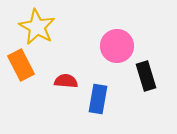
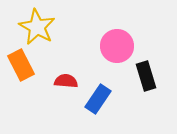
blue rectangle: rotated 24 degrees clockwise
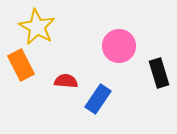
pink circle: moved 2 px right
black rectangle: moved 13 px right, 3 px up
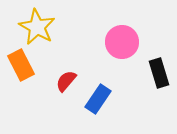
pink circle: moved 3 px right, 4 px up
red semicircle: rotated 55 degrees counterclockwise
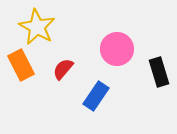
pink circle: moved 5 px left, 7 px down
black rectangle: moved 1 px up
red semicircle: moved 3 px left, 12 px up
blue rectangle: moved 2 px left, 3 px up
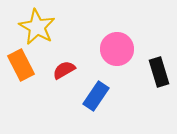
red semicircle: moved 1 px right, 1 px down; rotated 20 degrees clockwise
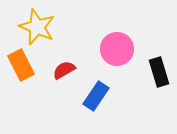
yellow star: rotated 6 degrees counterclockwise
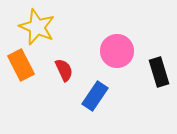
pink circle: moved 2 px down
red semicircle: rotated 95 degrees clockwise
blue rectangle: moved 1 px left
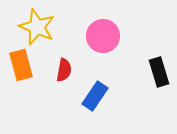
pink circle: moved 14 px left, 15 px up
orange rectangle: rotated 12 degrees clockwise
red semicircle: rotated 35 degrees clockwise
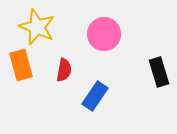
pink circle: moved 1 px right, 2 px up
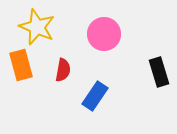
red semicircle: moved 1 px left
